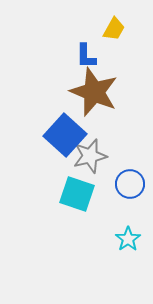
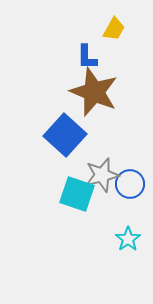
blue L-shape: moved 1 px right, 1 px down
gray star: moved 12 px right, 19 px down
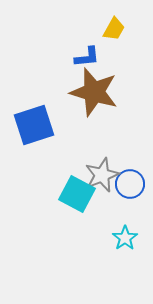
blue L-shape: rotated 96 degrees counterclockwise
brown star: rotated 6 degrees counterclockwise
blue square: moved 31 px left, 10 px up; rotated 30 degrees clockwise
gray star: rotated 8 degrees counterclockwise
cyan square: rotated 9 degrees clockwise
cyan star: moved 3 px left, 1 px up
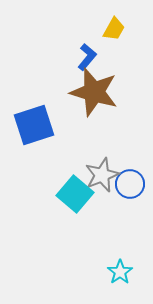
blue L-shape: rotated 44 degrees counterclockwise
cyan square: moved 2 px left; rotated 12 degrees clockwise
cyan star: moved 5 px left, 34 px down
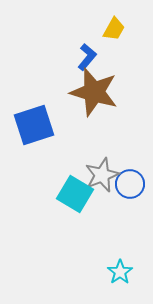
cyan square: rotated 9 degrees counterclockwise
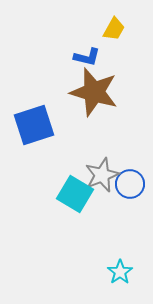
blue L-shape: rotated 64 degrees clockwise
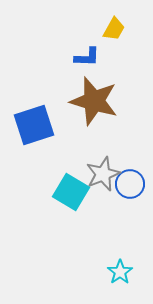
blue L-shape: rotated 12 degrees counterclockwise
brown star: moved 9 px down
gray star: moved 1 px right, 1 px up
cyan square: moved 4 px left, 2 px up
